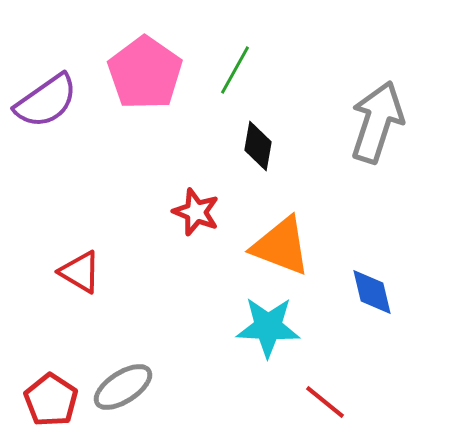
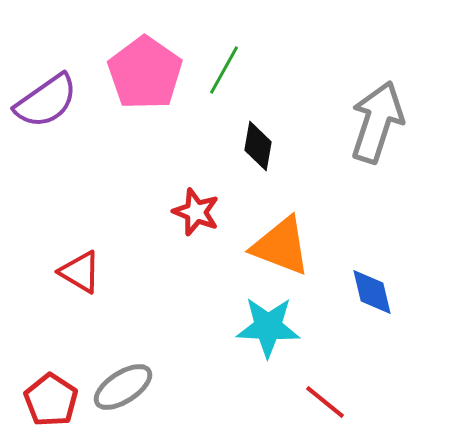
green line: moved 11 px left
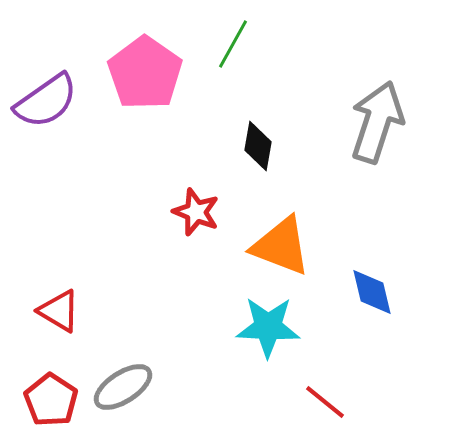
green line: moved 9 px right, 26 px up
red triangle: moved 21 px left, 39 px down
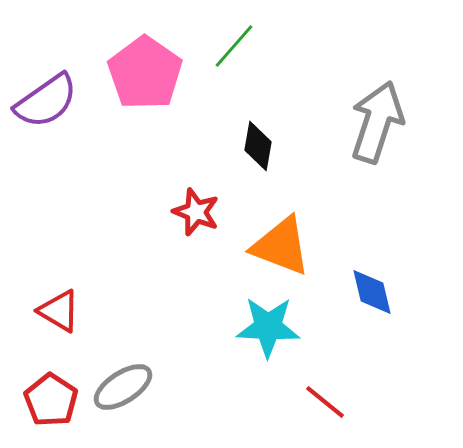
green line: moved 1 px right, 2 px down; rotated 12 degrees clockwise
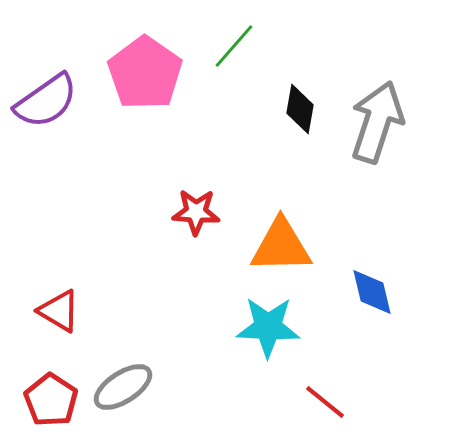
black diamond: moved 42 px right, 37 px up
red star: rotated 18 degrees counterclockwise
orange triangle: rotated 22 degrees counterclockwise
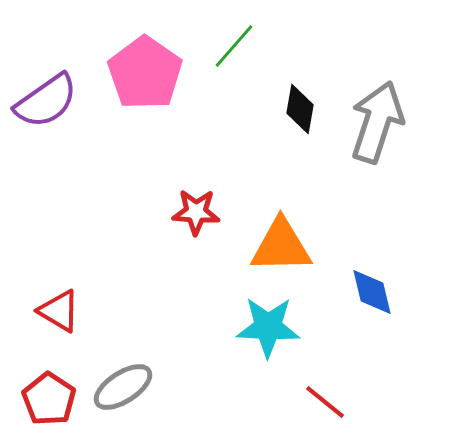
red pentagon: moved 2 px left, 1 px up
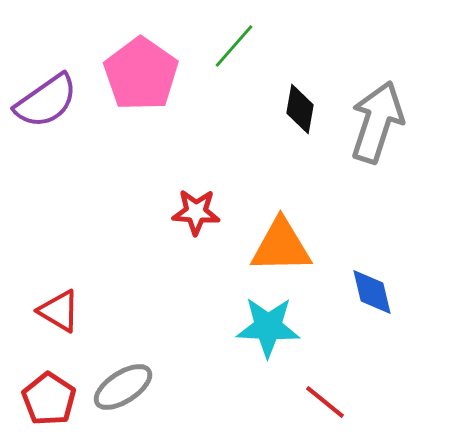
pink pentagon: moved 4 px left, 1 px down
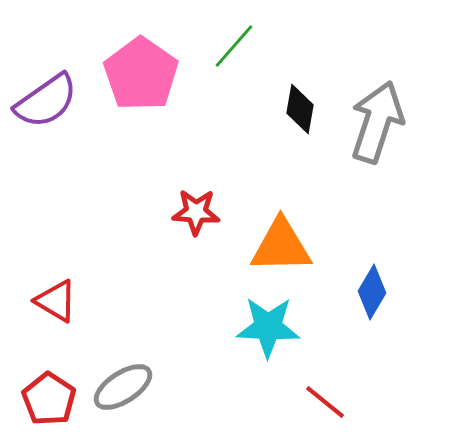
blue diamond: rotated 44 degrees clockwise
red triangle: moved 3 px left, 10 px up
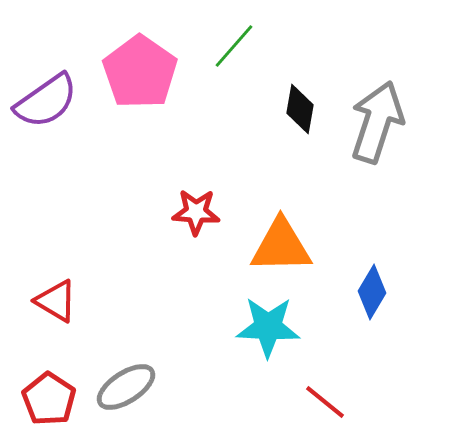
pink pentagon: moved 1 px left, 2 px up
gray ellipse: moved 3 px right
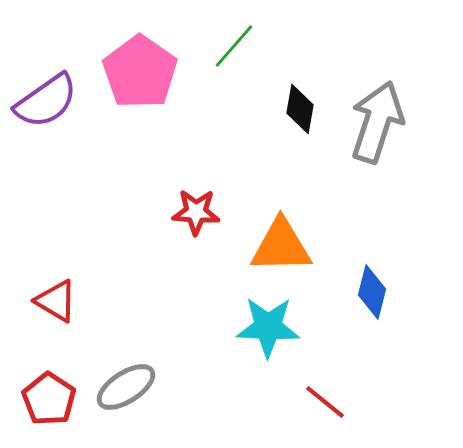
blue diamond: rotated 16 degrees counterclockwise
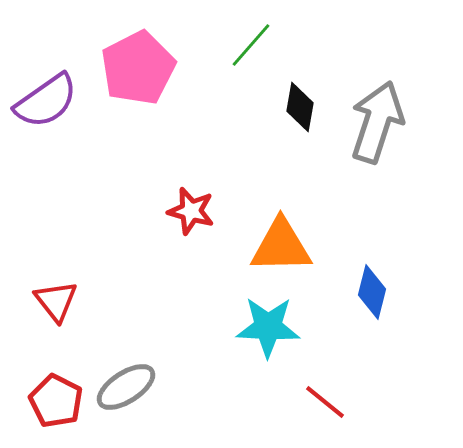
green line: moved 17 px right, 1 px up
pink pentagon: moved 2 px left, 4 px up; rotated 10 degrees clockwise
black diamond: moved 2 px up
red star: moved 5 px left, 1 px up; rotated 12 degrees clockwise
red triangle: rotated 21 degrees clockwise
red pentagon: moved 7 px right, 2 px down; rotated 6 degrees counterclockwise
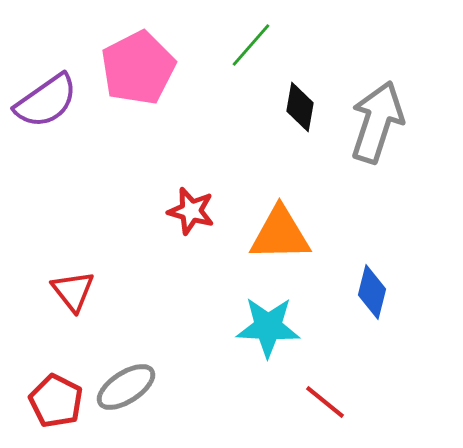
orange triangle: moved 1 px left, 12 px up
red triangle: moved 17 px right, 10 px up
